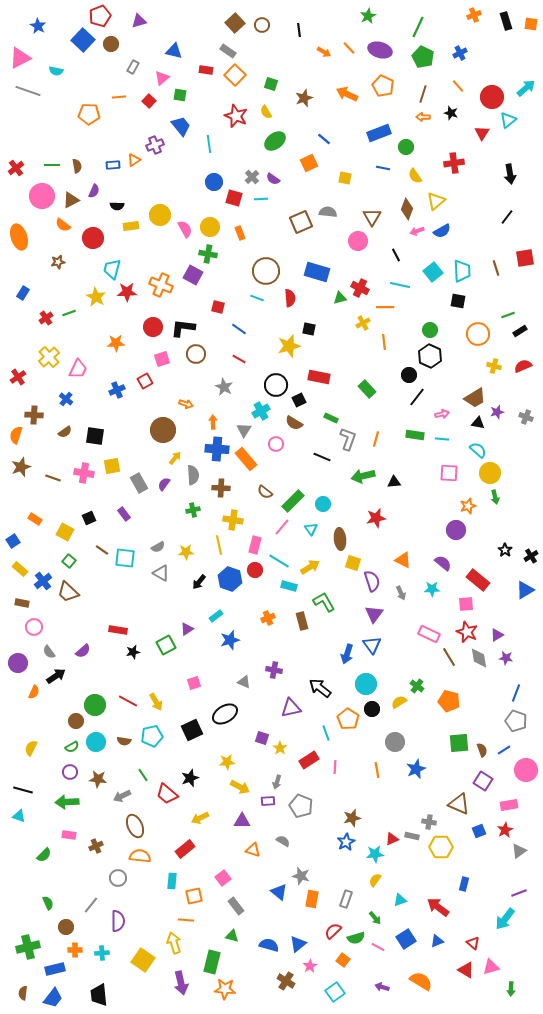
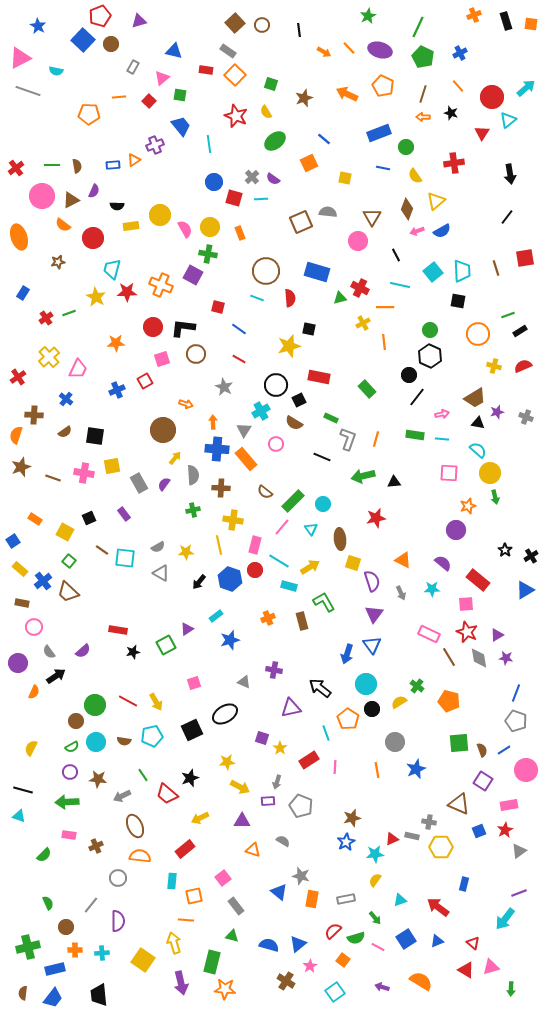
gray rectangle at (346, 899): rotated 60 degrees clockwise
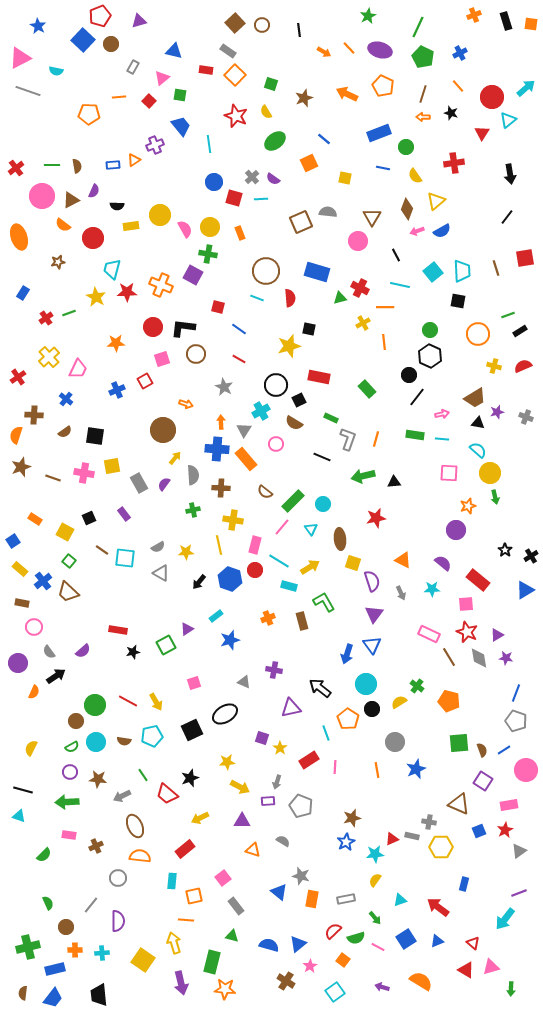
orange arrow at (213, 422): moved 8 px right
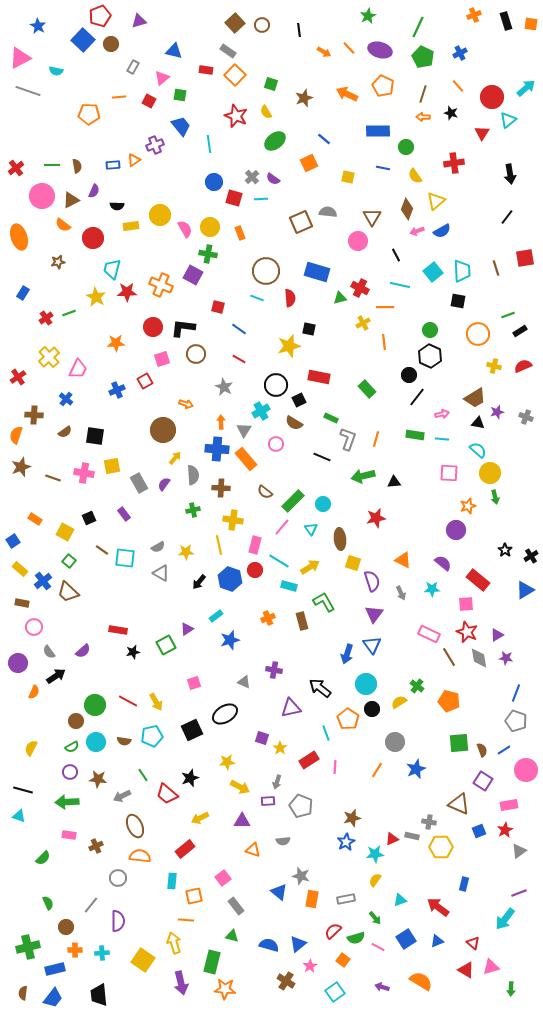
red square at (149, 101): rotated 16 degrees counterclockwise
blue rectangle at (379, 133): moved 1 px left, 2 px up; rotated 20 degrees clockwise
yellow square at (345, 178): moved 3 px right, 1 px up
orange line at (377, 770): rotated 42 degrees clockwise
gray semicircle at (283, 841): rotated 144 degrees clockwise
green semicircle at (44, 855): moved 1 px left, 3 px down
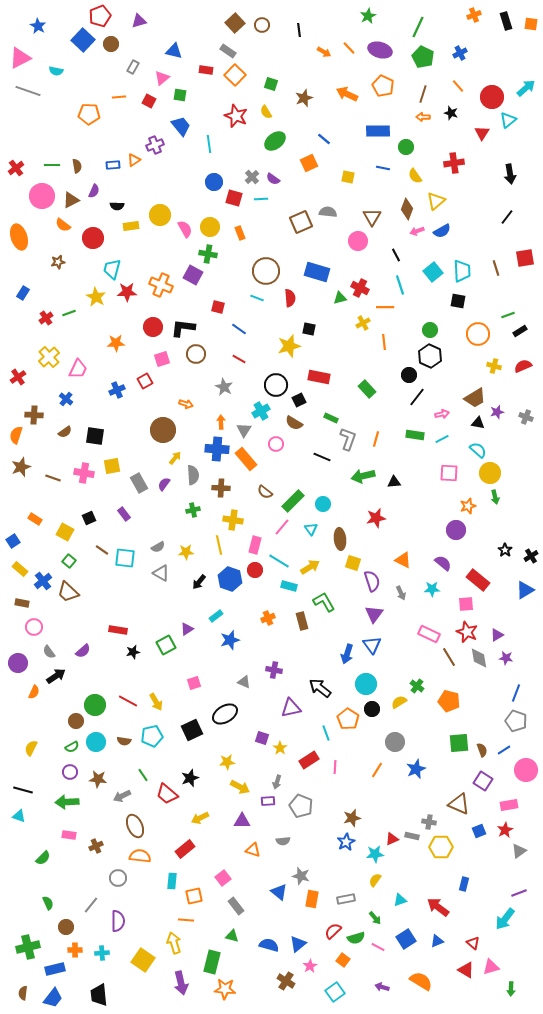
cyan line at (400, 285): rotated 60 degrees clockwise
cyan line at (442, 439): rotated 32 degrees counterclockwise
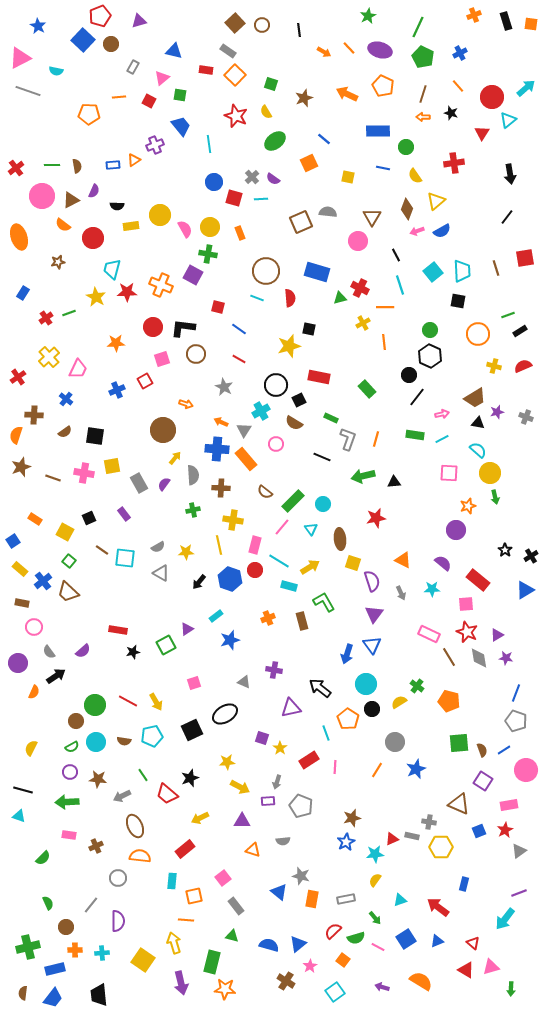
orange arrow at (221, 422): rotated 64 degrees counterclockwise
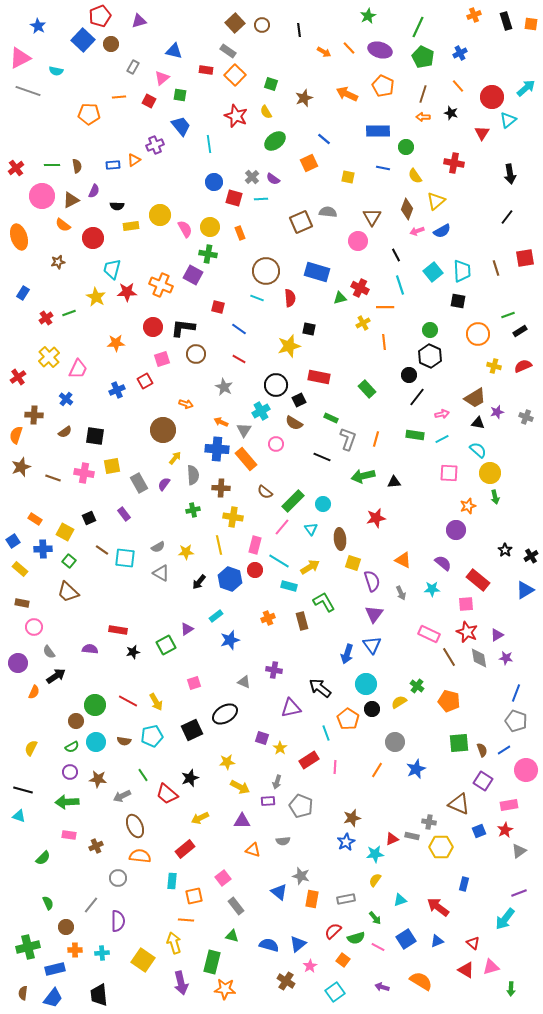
red cross at (454, 163): rotated 18 degrees clockwise
yellow cross at (233, 520): moved 3 px up
blue cross at (43, 581): moved 32 px up; rotated 36 degrees clockwise
purple semicircle at (83, 651): moved 7 px right, 2 px up; rotated 133 degrees counterclockwise
